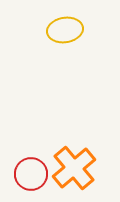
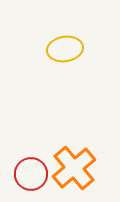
yellow ellipse: moved 19 px down
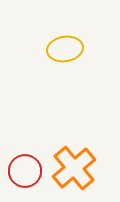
red circle: moved 6 px left, 3 px up
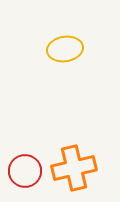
orange cross: rotated 27 degrees clockwise
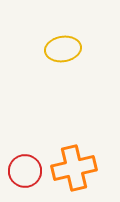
yellow ellipse: moved 2 px left
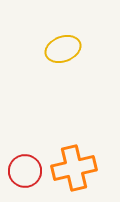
yellow ellipse: rotated 12 degrees counterclockwise
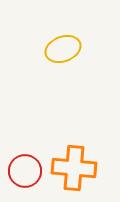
orange cross: rotated 18 degrees clockwise
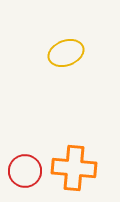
yellow ellipse: moved 3 px right, 4 px down
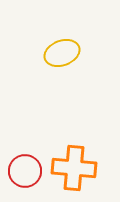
yellow ellipse: moved 4 px left
